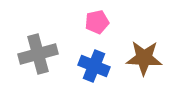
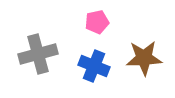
brown star: rotated 6 degrees counterclockwise
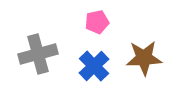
blue cross: rotated 24 degrees clockwise
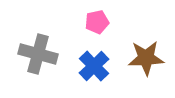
gray cross: rotated 30 degrees clockwise
brown star: moved 2 px right
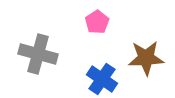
pink pentagon: rotated 20 degrees counterclockwise
blue cross: moved 8 px right, 13 px down; rotated 12 degrees counterclockwise
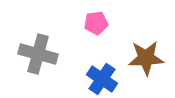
pink pentagon: moved 1 px left, 1 px down; rotated 25 degrees clockwise
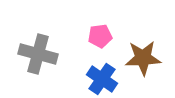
pink pentagon: moved 4 px right, 13 px down
brown star: moved 3 px left
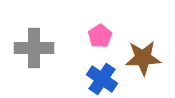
pink pentagon: rotated 25 degrees counterclockwise
gray cross: moved 4 px left, 6 px up; rotated 15 degrees counterclockwise
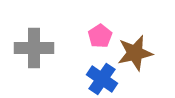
brown star: moved 8 px left, 5 px up; rotated 9 degrees counterclockwise
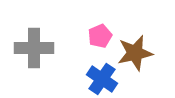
pink pentagon: rotated 10 degrees clockwise
